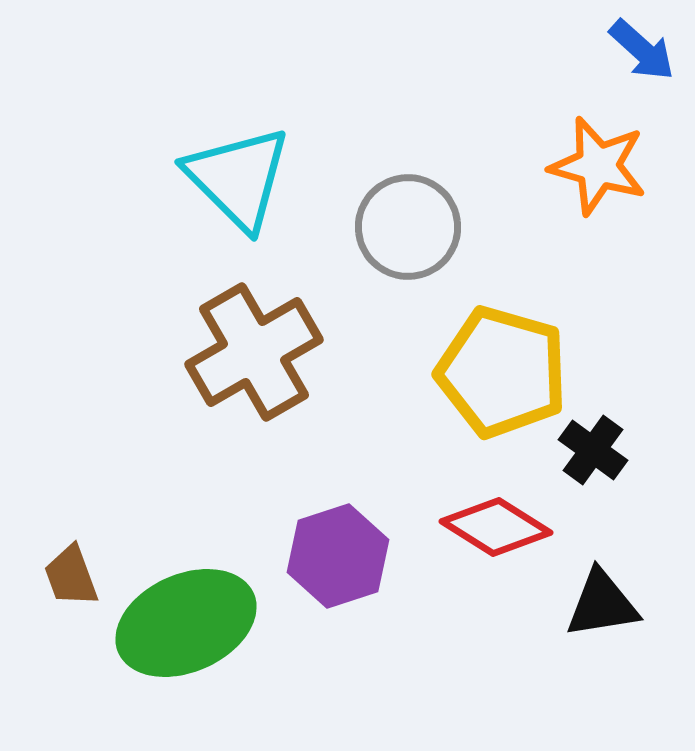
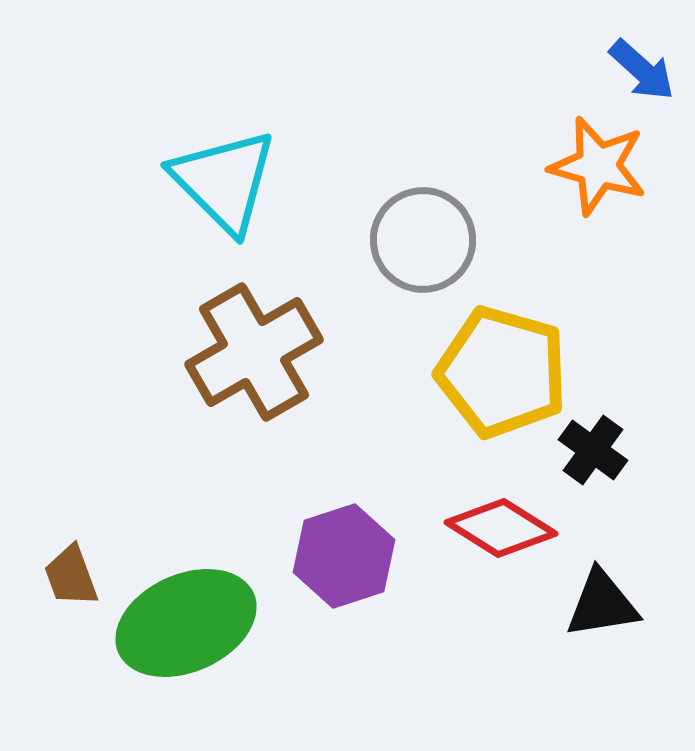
blue arrow: moved 20 px down
cyan triangle: moved 14 px left, 3 px down
gray circle: moved 15 px right, 13 px down
red diamond: moved 5 px right, 1 px down
purple hexagon: moved 6 px right
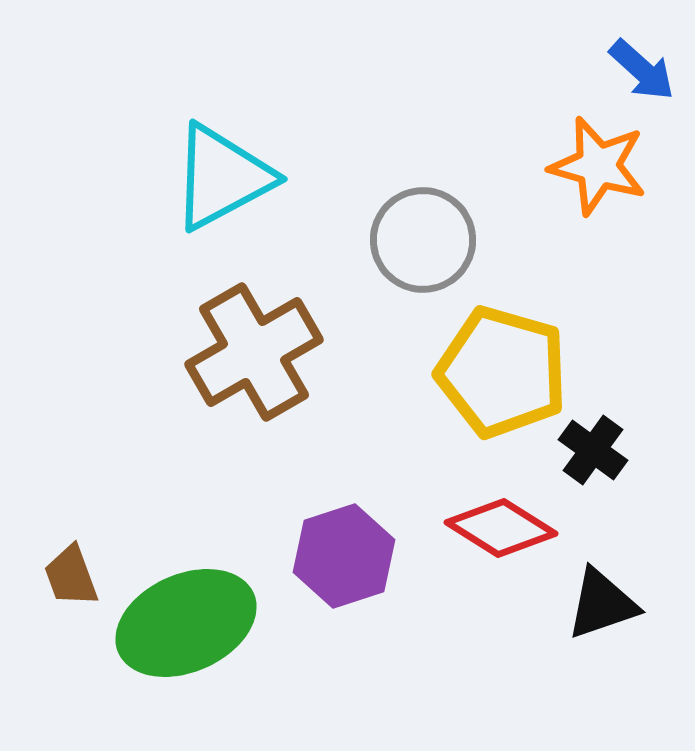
cyan triangle: moved 2 px left, 4 px up; rotated 47 degrees clockwise
black triangle: rotated 10 degrees counterclockwise
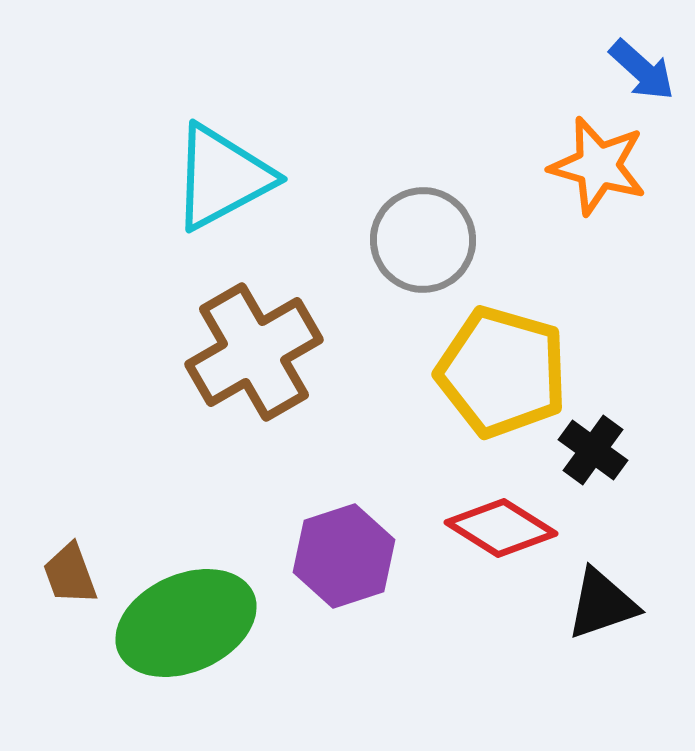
brown trapezoid: moved 1 px left, 2 px up
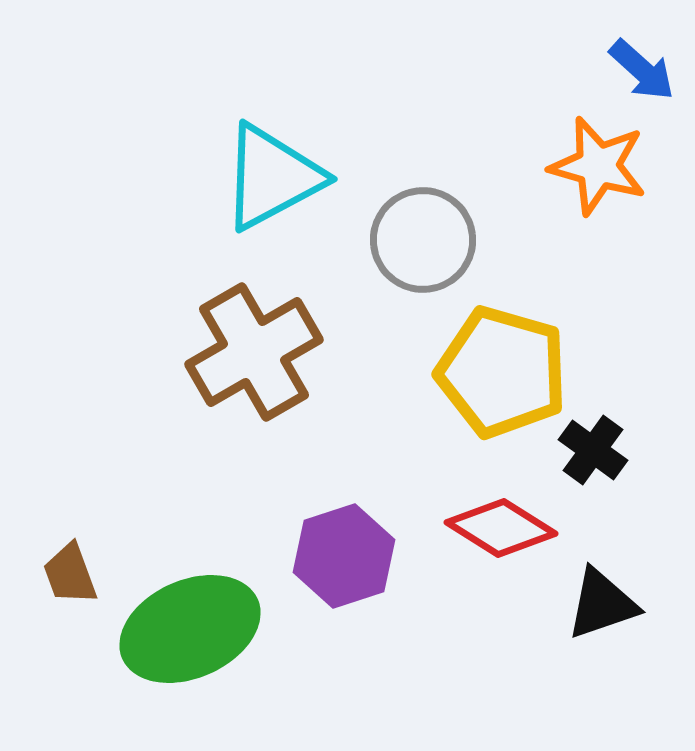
cyan triangle: moved 50 px right
green ellipse: moved 4 px right, 6 px down
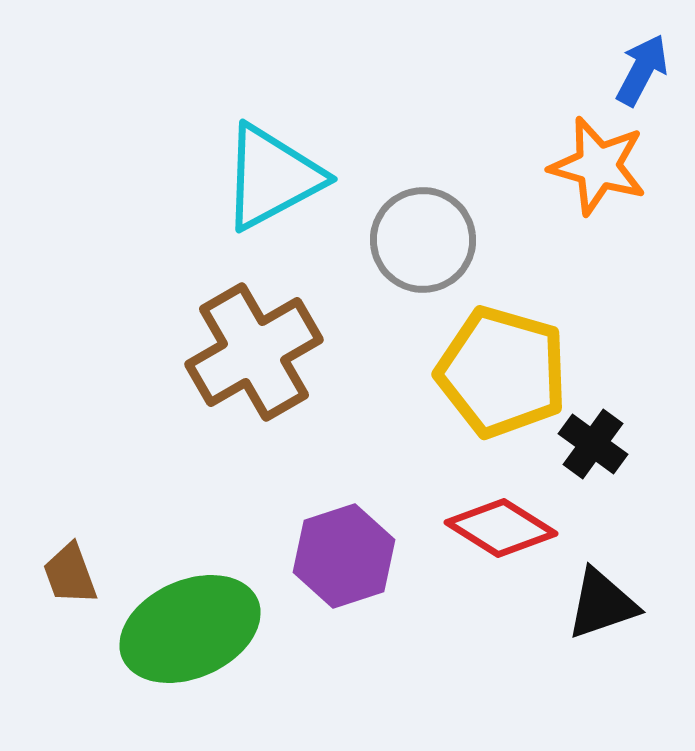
blue arrow: rotated 104 degrees counterclockwise
black cross: moved 6 px up
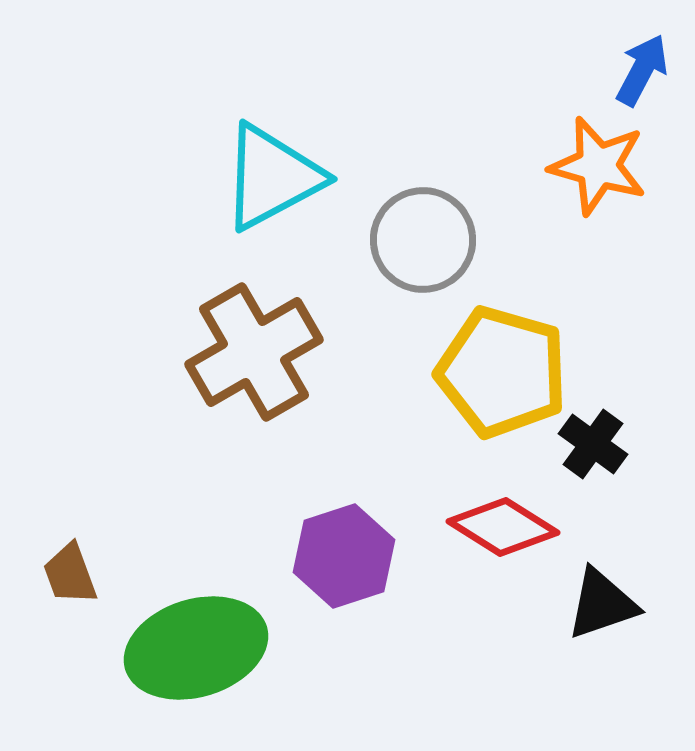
red diamond: moved 2 px right, 1 px up
green ellipse: moved 6 px right, 19 px down; rotated 7 degrees clockwise
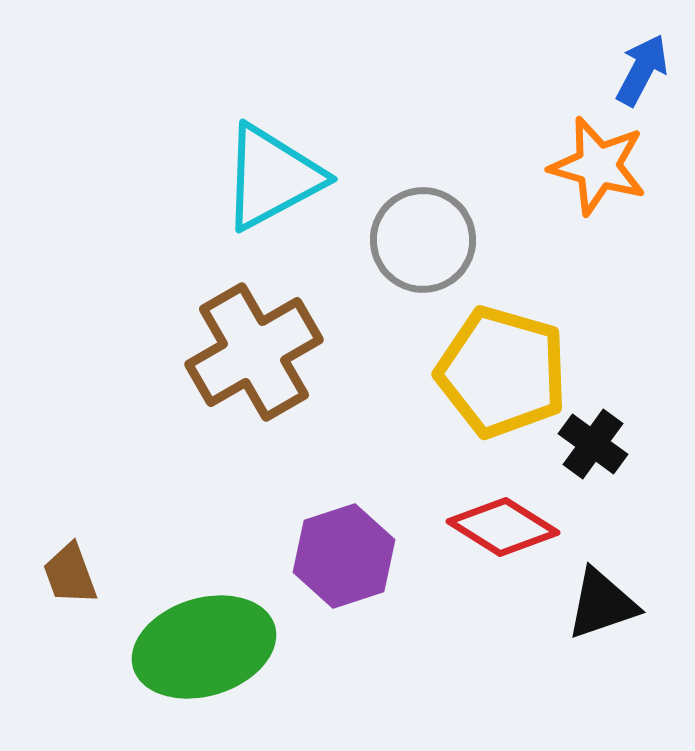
green ellipse: moved 8 px right, 1 px up
